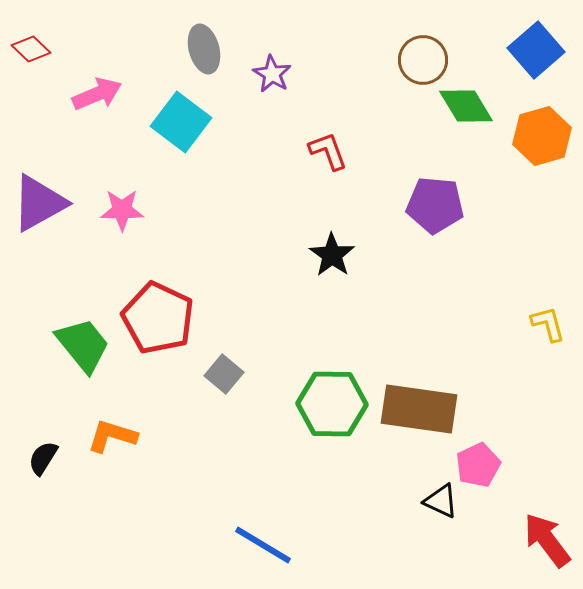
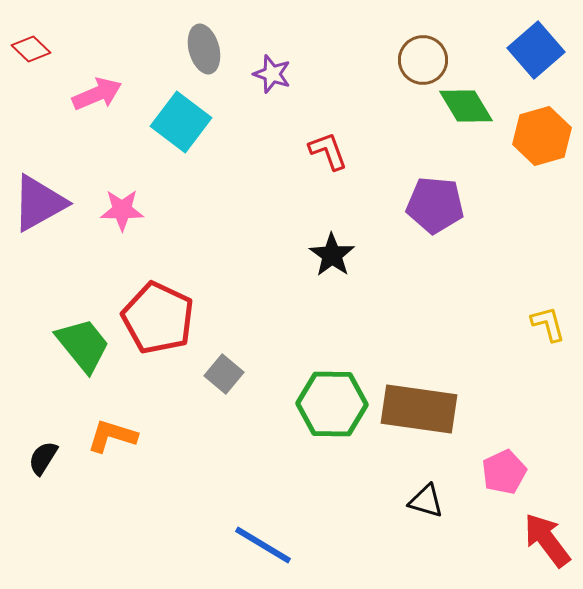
purple star: rotated 12 degrees counterclockwise
pink pentagon: moved 26 px right, 7 px down
black triangle: moved 15 px left; rotated 9 degrees counterclockwise
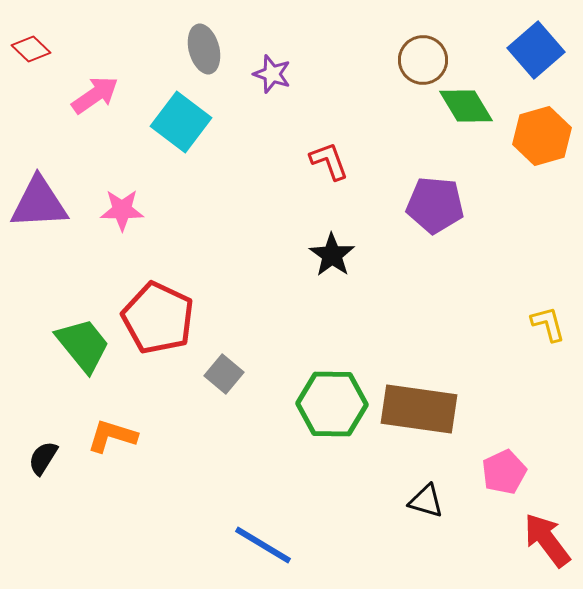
pink arrow: moved 2 px left, 1 px down; rotated 12 degrees counterclockwise
red L-shape: moved 1 px right, 10 px down
purple triangle: rotated 26 degrees clockwise
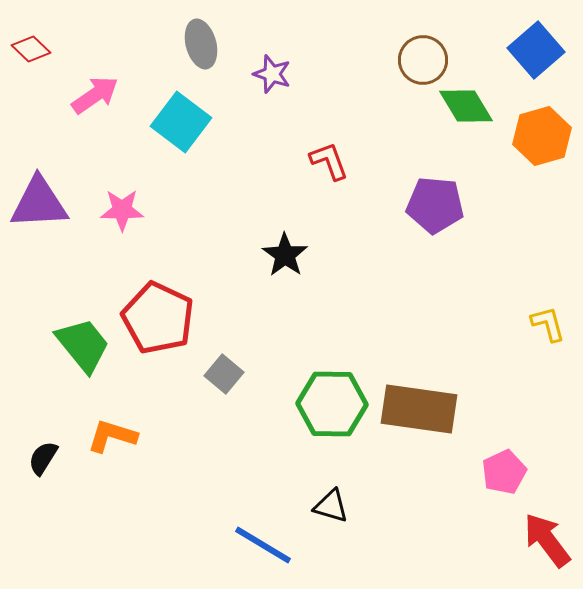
gray ellipse: moved 3 px left, 5 px up
black star: moved 47 px left
black triangle: moved 95 px left, 5 px down
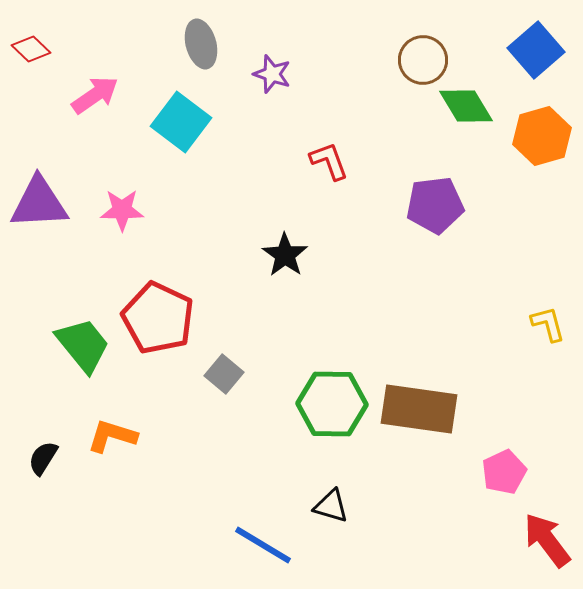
purple pentagon: rotated 12 degrees counterclockwise
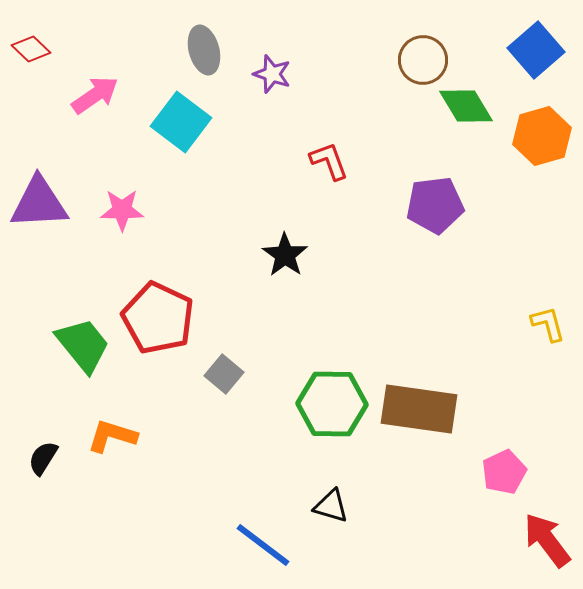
gray ellipse: moved 3 px right, 6 px down
blue line: rotated 6 degrees clockwise
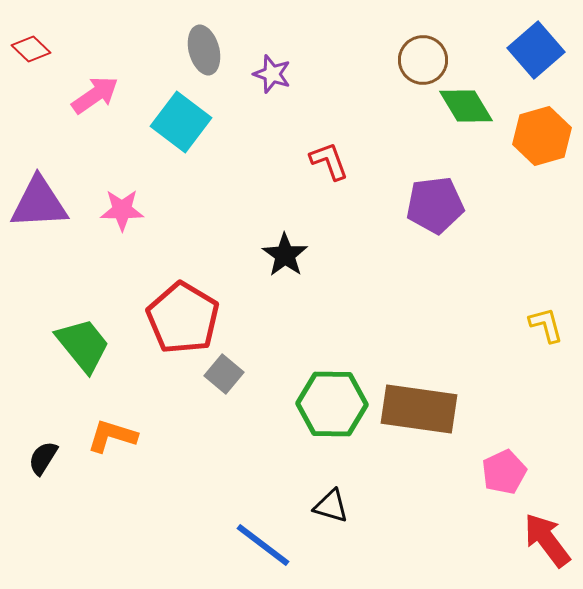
red pentagon: moved 25 px right; rotated 6 degrees clockwise
yellow L-shape: moved 2 px left, 1 px down
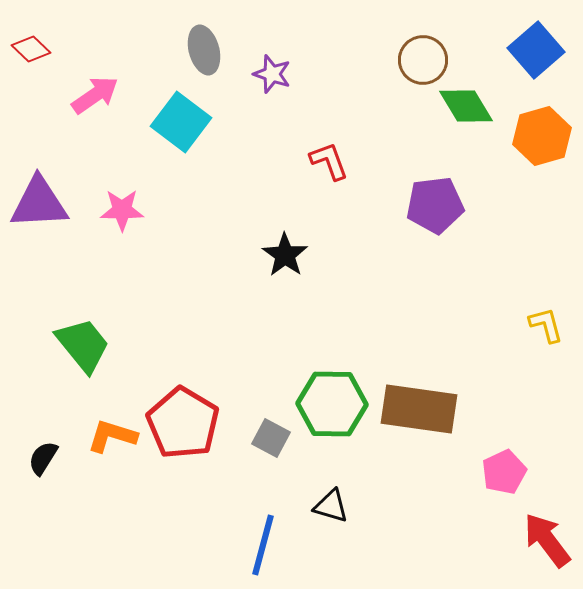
red pentagon: moved 105 px down
gray square: moved 47 px right, 64 px down; rotated 12 degrees counterclockwise
blue line: rotated 68 degrees clockwise
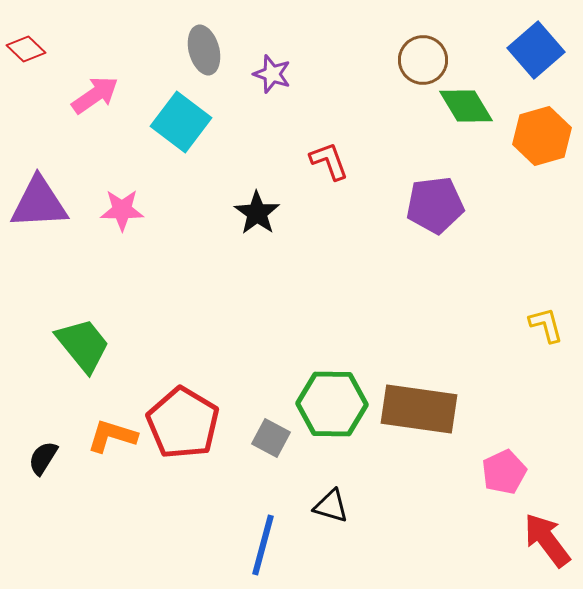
red diamond: moved 5 px left
black star: moved 28 px left, 42 px up
